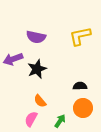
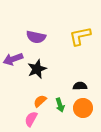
orange semicircle: rotated 88 degrees clockwise
green arrow: moved 16 px up; rotated 128 degrees clockwise
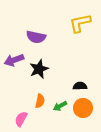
yellow L-shape: moved 13 px up
purple arrow: moved 1 px right, 1 px down
black star: moved 2 px right
orange semicircle: rotated 144 degrees clockwise
green arrow: moved 1 px down; rotated 80 degrees clockwise
pink semicircle: moved 10 px left
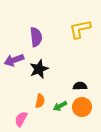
yellow L-shape: moved 6 px down
purple semicircle: rotated 108 degrees counterclockwise
orange circle: moved 1 px left, 1 px up
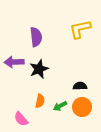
purple arrow: moved 2 px down; rotated 18 degrees clockwise
pink semicircle: rotated 70 degrees counterclockwise
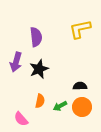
purple arrow: moved 2 px right; rotated 72 degrees counterclockwise
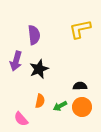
purple semicircle: moved 2 px left, 2 px up
purple arrow: moved 1 px up
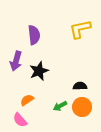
black star: moved 2 px down
orange semicircle: moved 13 px left, 1 px up; rotated 136 degrees counterclockwise
pink semicircle: moved 1 px left, 1 px down
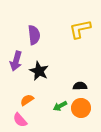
black star: rotated 24 degrees counterclockwise
orange circle: moved 1 px left, 1 px down
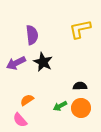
purple semicircle: moved 2 px left
purple arrow: moved 2 px down; rotated 48 degrees clockwise
black star: moved 4 px right, 9 px up
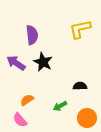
purple arrow: rotated 60 degrees clockwise
orange circle: moved 6 px right, 10 px down
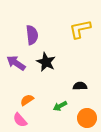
black star: moved 3 px right
